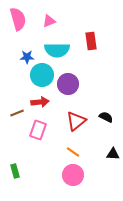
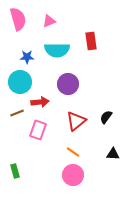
cyan circle: moved 22 px left, 7 px down
black semicircle: rotated 80 degrees counterclockwise
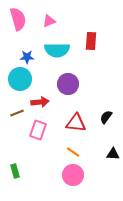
red rectangle: rotated 12 degrees clockwise
cyan circle: moved 3 px up
red triangle: moved 2 px down; rotated 45 degrees clockwise
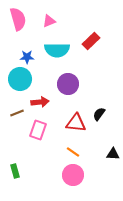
red rectangle: rotated 42 degrees clockwise
black semicircle: moved 7 px left, 3 px up
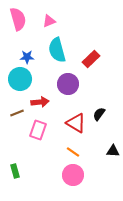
red rectangle: moved 18 px down
cyan semicircle: rotated 75 degrees clockwise
red triangle: rotated 25 degrees clockwise
black triangle: moved 3 px up
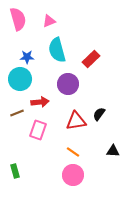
red triangle: moved 2 px up; rotated 40 degrees counterclockwise
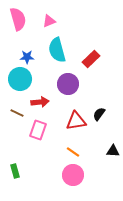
brown line: rotated 48 degrees clockwise
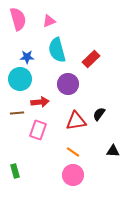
brown line: rotated 32 degrees counterclockwise
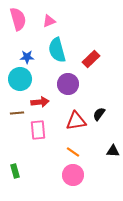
pink rectangle: rotated 24 degrees counterclockwise
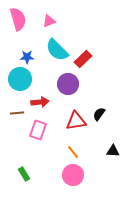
cyan semicircle: rotated 30 degrees counterclockwise
red rectangle: moved 8 px left
pink rectangle: rotated 24 degrees clockwise
orange line: rotated 16 degrees clockwise
green rectangle: moved 9 px right, 3 px down; rotated 16 degrees counterclockwise
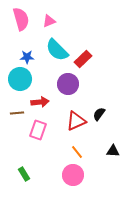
pink semicircle: moved 3 px right
red triangle: rotated 15 degrees counterclockwise
orange line: moved 4 px right
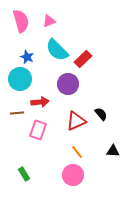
pink semicircle: moved 2 px down
blue star: rotated 24 degrees clockwise
black semicircle: moved 2 px right; rotated 104 degrees clockwise
